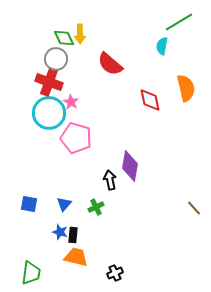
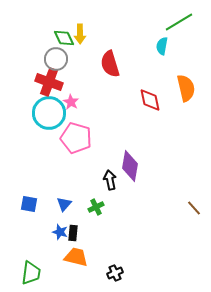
red semicircle: rotated 32 degrees clockwise
black rectangle: moved 2 px up
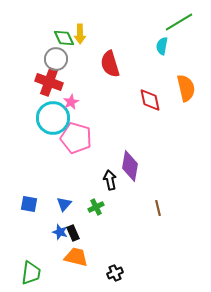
pink star: rotated 14 degrees clockwise
cyan circle: moved 4 px right, 5 px down
brown line: moved 36 px left; rotated 28 degrees clockwise
black rectangle: rotated 28 degrees counterclockwise
